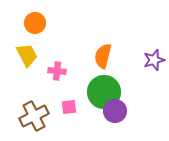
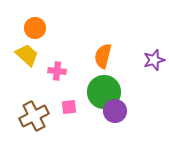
orange circle: moved 5 px down
yellow trapezoid: rotated 20 degrees counterclockwise
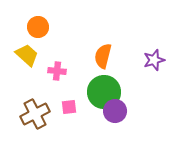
orange circle: moved 3 px right, 1 px up
brown cross: moved 1 px right, 2 px up
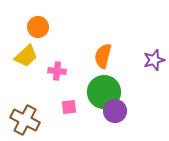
yellow trapezoid: moved 1 px left, 1 px down; rotated 95 degrees clockwise
brown cross: moved 10 px left, 6 px down; rotated 36 degrees counterclockwise
